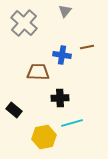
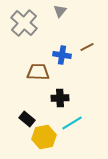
gray triangle: moved 5 px left
brown line: rotated 16 degrees counterclockwise
black rectangle: moved 13 px right, 9 px down
cyan line: rotated 15 degrees counterclockwise
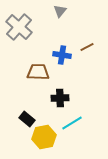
gray cross: moved 5 px left, 4 px down
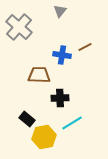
brown line: moved 2 px left
brown trapezoid: moved 1 px right, 3 px down
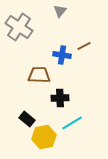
gray cross: rotated 8 degrees counterclockwise
brown line: moved 1 px left, 1 px up
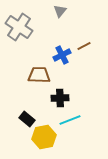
blue cross: rotated 36 degrees counterclockwise
cyan line: moved 2 px left, 3 px up; rotated 10 degrees clockwise
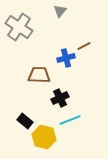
blue cross: moved 4 px right, 3 px down; rotated 12 degrees clockwise
black cross: rotated 24 degrees counterclockwise
black rectangle: moved 2 px left, 2 px down
yellow hexagon: rotated 25 degrees clockwise
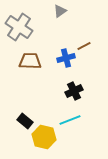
gray triangle: rotated 16 degrees clockwise
brown trapezoid: moved 9 px left, 14 px up
black cross: moved 14 px right, 7 px up
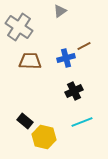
cyan line: moved 12 px right, 2 px down
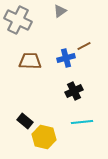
gray cross: moved 1 px left, 7 px up; rotated 8 degrees counterclockwise
cyan line: rotated 15 degrees clockwise
